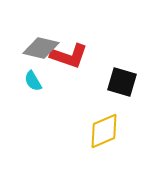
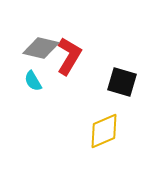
red L-shape: rotated 78 degrees counterclockwise
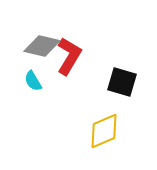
gray diamond: moved 1 px right, 2 px up
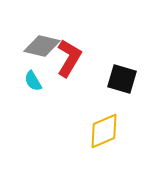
red L-shape: moved 2 px down
black square: moved 3 px up
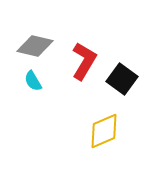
gray diamond: moved 7 px left
red L-shape: moved 15 px right, 3 px down
black square: rotated 20 degrees clockwise
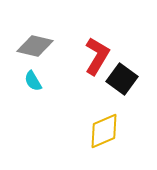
red L-shape: moved 13 px right, 5 px up
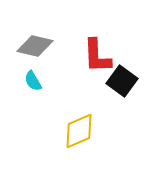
red L-shape: rotated 147 degrees clockwise
black square: moved 2 px down
yellow diamond: moved 25 px left
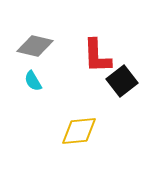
black square: rotated 16 degrees clockwise
yellow diamond: rotated 18 degrees clockwise
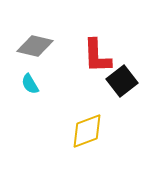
cyan semicircle: moved 3 px left, 3 px down
yellow diamond: moved 8 px right; rotated 15 degrees counterclockwise
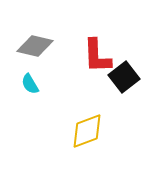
black square: moved 2 px right, 4 px up
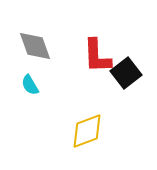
gray diamond: rotated 57 degrees clockwise
black square: moved 2 px right, 4 px up
cyan semicircle: moved 1 px down
